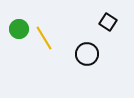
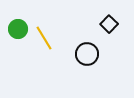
black square: moved 1 px right, 2 px down; rotated 12 degrees clockwise
green circle: moved 1 px left
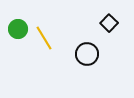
black square: moved 1 px up
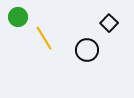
green circle: moved 12 px up
black circle: moved 4 px up
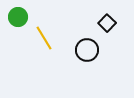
black square: moved 2 px left
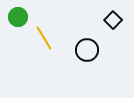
black square: moved 6 px right, 3 px up
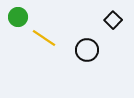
yellow line: rotated 25 degrees counterclockwise
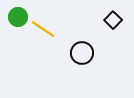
yellow line: moved 1 px left, 9 px up
black circle: moved 5 px left, 3 px down
